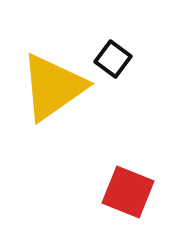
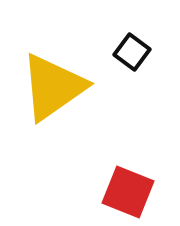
black square: moved 19 px right, 7 px up
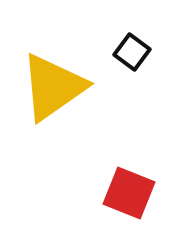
red square: moved 1 px right, 1 px down
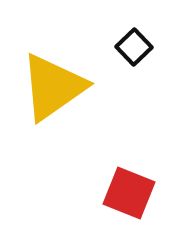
black square: moved 2 px right, 5 px up; rotated 9 degrees clockwise
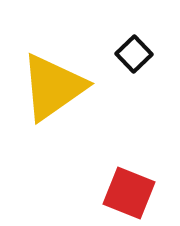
black square: moved 7 px down
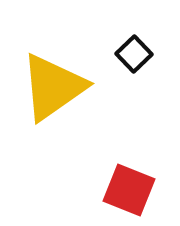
red square: moved 3 px up
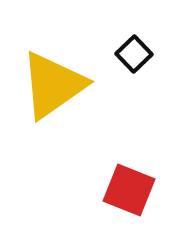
yellow triangle: moved 2 px up
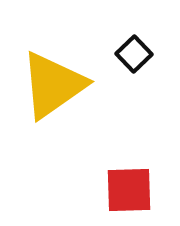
red square: rotated 24 degrees counterclockwise
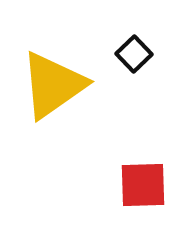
red square: moved 14 px right, 5 px up
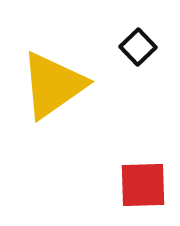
black square: moved 4 px right, 7 px up
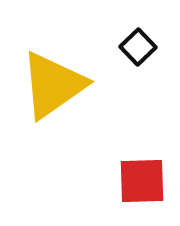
red square: moved 1 px left, 4 px up
